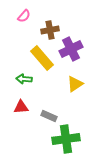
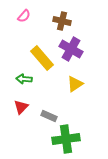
brown cross: moved 12 px right, 9 px up; rotated 24 degrees clockwise
purple cross: rotated 35 degrees counterclockwise
red triangle: rotated 42 degrees counterclockwise
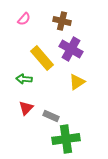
pink semicircle: moved 3 px down
yellow triangle: moved 2 px right, 2 px up
red triangle: moved 5 px right, 1 px down
gray rectangle: moved 2 px right
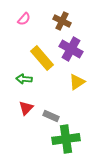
brown cross: rotated 12 degrees clockwise
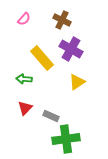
brown cross: moved 1 px up
red triangle: moved 1 px left
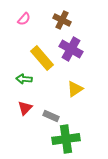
yellow triangle: moved 2 px left, 7 px down
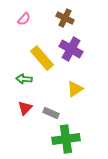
brown cross: moved 3 px right, 2 px up
gray rectangle: moved 3 px up
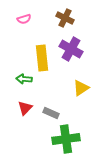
pink semicircle: rotated 32 degrees clockwise
yellow rectangle: rotated 35 degrees clockwise
yellow triangle: moved 6 px right, 1 px up
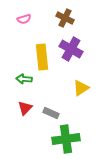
yellow rectangle: moved 1 px up
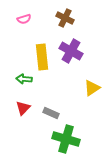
purple cross: moved 2 px down
yellow triangle: moved 11 px right
red triangle: moved 2 px left
green cross: rotated 24 degrees clockwise
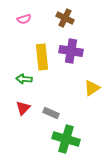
purple cross: rotated 20 degrees counterclockwise
